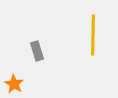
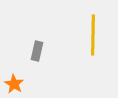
gray rectangle: rotated 30 degrees clockwise
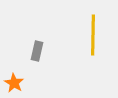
orange star: moved 1 px up
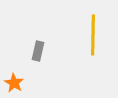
gray rectangle: moved 1 px right
